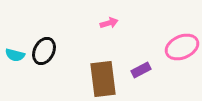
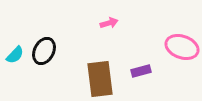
pink ellipse: rotated 44 degrees clockwise
cyan semicircle: rotated 60 degrees counterclockwise
purple rectangle: moved 1 px down; rotated 12 degrees clockwise
brown rectangle: moved 3 px left
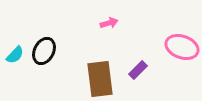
purple rectangle: moved 3 px left, 1 px up; rotated 30 degrees counterclockwise
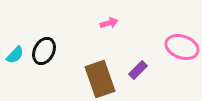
brown rectangle: rotated 12 degrees counterclockwise
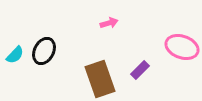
purple rectangle: moved 2 px right
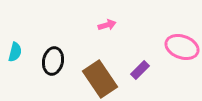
pink arrow: moved 2 px left, 2 px down
black ellipse: moved 9 px right, 10 px down; rotated 16 degrees counterclockwise
cyan semicircle: moved 3 px up; rotated 30 degrees counterclockwise
brown rectangle: rotated 15 degrees counterclockwise
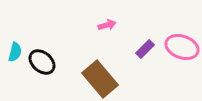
black ellipse: moved 11 px left, 1 px down; rotated 60 degrees counterclockwise
purple rectangle: moved 5 px right, 21 px up
brown rectangle: rotated 6 degrees counterclockwise
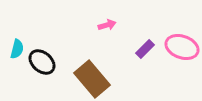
cyan semicircle: moved 2 px right, 3 px up
brown rectangle: moved 8 px left
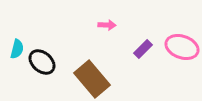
pink arrow: rotated 18 degrees clockwise
purple rectangle: moved 2 px left
